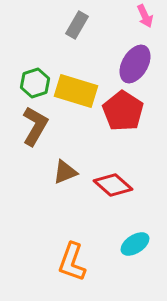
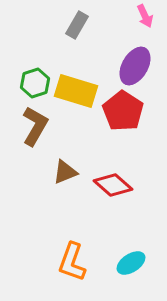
purple ellipse: moved 2 px down
cyan ellipse: moved 4 px left, 19 px down
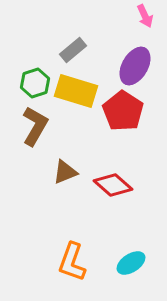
gray rectangle: moved 4 px left, 25 px down; rotated 20 degrees clockwise
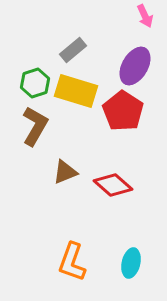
cyan ellipse: rotated 44 degrees counterclockwise
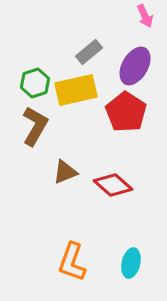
gray rectangle: moved 16 px right, 2 px down
yellow rectangle: moved 1 px up; rotated 30 degrees counterclockwise
red pentagon: moved 3 px right, 1 px down
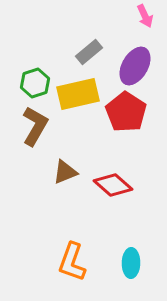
yellow rectangle: moved 2 px right, 4 px down
cyan ellipse: rotated 12 degrees counterclockwise
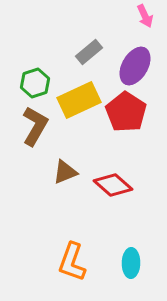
yellow rectangle: moved 1 px right, 6 px down; rotated 12 degrees counterclockwise
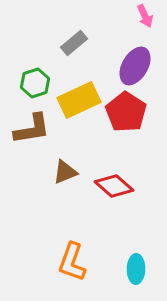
gray rectangle: moved 15 px left, 9 px up
brown L-shape: moved 3 px left, 3 px down; rotated 51 degrees clockwise
red diamond: moved 1 px right, 1 px down
cyan ellipse: moved 5 px right, 6 px down
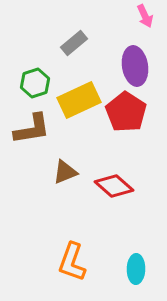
purple ellipse: rotated 39 degrees counterclockwise
